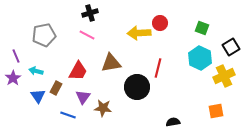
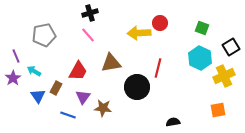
pink line: moved 1 px right; rotated 21 degrees clockwise
cyan arrow: moved 2 px left; rotated 16 degrees clockwise
orange square: moved 2 px right, 1 px up
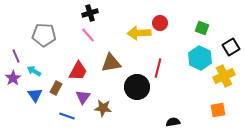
gray pentagon: rotated 15 degrees clockwise
blue triangle: moved 3 px left, 1 px up
blue line: moved 1 px left, 1 px down
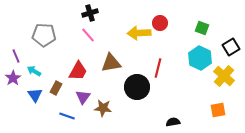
yellow cross: rotated 25 degrees counterclockwise
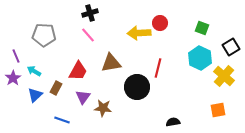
blue triangle: rotated 21 degrees clockwise
blue line: moved 5 px left, 4 px down
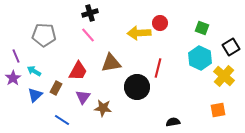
blue line: rotated 14 degrees clockwise
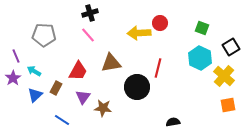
orange square: moved 10 px right, 5 px up
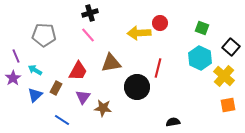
black square: rotated 18 degrees counterclockwise
cyan arrow: moved 1 px right, 1 px up
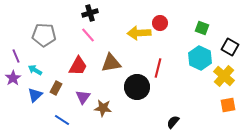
black square: moved 1 px left; rotated 12 degrees counterclockwise
red trapezoid: moved 5 px up
black semicircle: rotated 40 degrees counterclockwise
